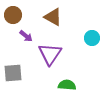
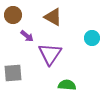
purple arrow: moved 1 px right
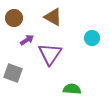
brown circle: moved 1 px right, 3 px down
purple arrow: moved 4 px down; rotated 72 degrees counterclockwise
gray square: rotated 24 degrees clockwise
green semicircle: moved 5 px right, 4 px down
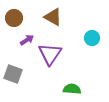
gray square: moved 1 px down
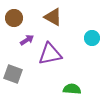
purple triangle: rotated 45 degrees clockwise
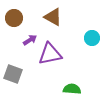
purple arrow: moved 3 px right
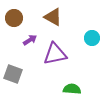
purple triangle: moved 5 px right
